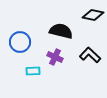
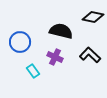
black diamond: moved 2 px down
cyan rectangle: rotated 56 degrees clockwise
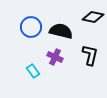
blue circle: moved 11 px right, 15 px up
black L-shape: rotated 60 degrees clockwise
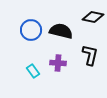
blue circle: moved 3 px down
purple cross: moved 3 px right, 6 px down; rotated 21 degrees counterclockwise
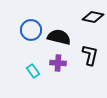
black semicircle: moved 2 px left, 6 px down
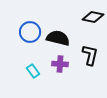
blue circle: moved 1 px left, 2 px down
black semicircle: moved 1 px left, 1 px down
purple cross: moved 2 px right, 1 px down
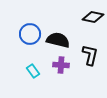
blue circle: moved 2 px down
black semicircle: moved 2 px down
purple cross: moved 1 px right, 1 px down
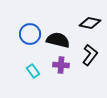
black diamond: moved 3 px left, 6 px down
black L-shape: rotated 25 degrees clockwise
